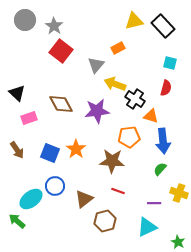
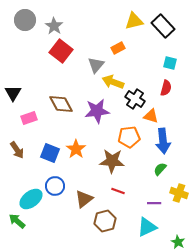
yellow arrow: moved 2 px left, 2 px up
black triangle: moved 4 px left; rotated 18 degrees clockwise
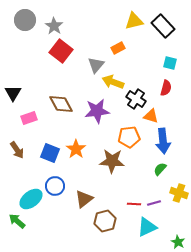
black cross: moved 1 px right
red line: moved 16 px right, 13 px down; rotated 16 degrees counterclockwise
purple line: rotated 16 degrees counterclockwise
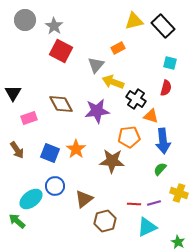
red square: rotated 10 degrees counterclockwise
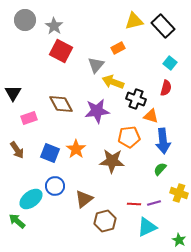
cyan square: rotated 24 degrees clockwise
black cross: rotated 12 degrees counterclockwise
green star: moved 1 px right, 2 px up
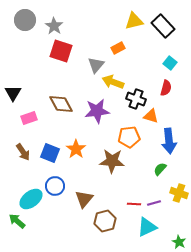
red square: rotated 10 degrees counterclockwise
blue arrow: moved 6 px right
brown arrow: moved 6 px right, 2 px down
brown triangle: rotated 12 degrees counterclockwise
green star: moved 2 px down
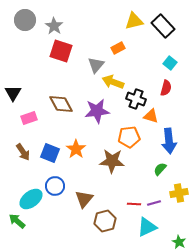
yellow cross: rotated 30 degrees counterclockwise
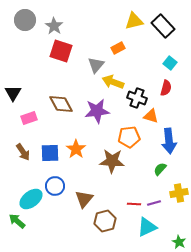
black cross: moved 1 px right, 1 px up
blue square: rotated 24 degrees counterclockwise
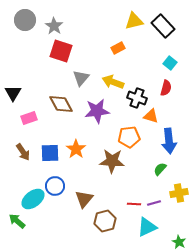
gray triangle: moved 15 px left, 13 px down
cyan ellipse: moved 2 px right
